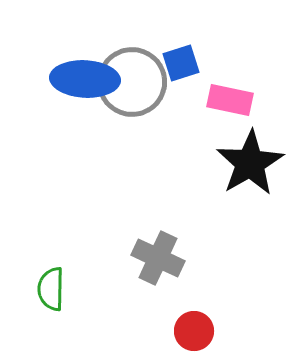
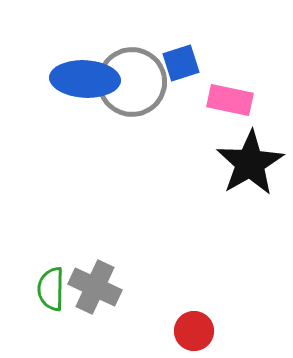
gray cross: moved 63 px left, 29 px down
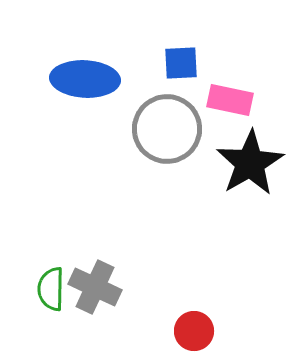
blue square: rotated 15 degrees clockwise
gray circle: moved 35 px right, 47 px down
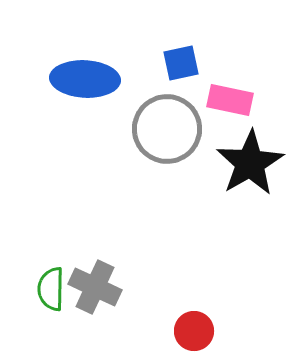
blue square: rotated 9 degrees counterclockwise
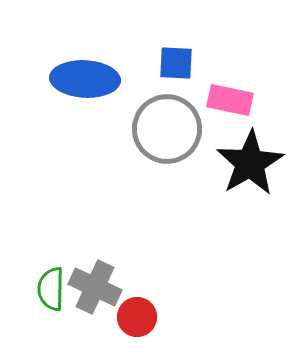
blue square: moved 5 px left; rotated 15 degrees clockwise
red circle: moved 57 px left, 14 px up
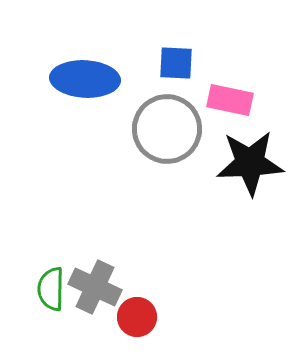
black star: rotated 28 degrees clockwise
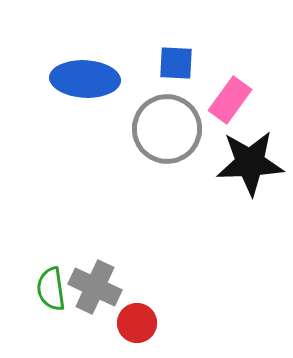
pink rectangle: rotated 66 degrees counterclockwise
green semicircle: rotated 9 degrees counterclockwise
red circle: moved 6 px down
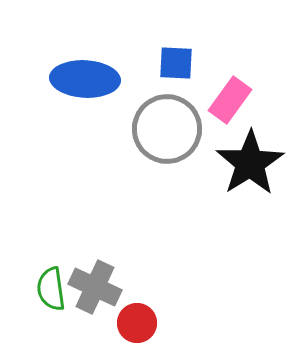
black star: rotated 30 degrees counterclockwise
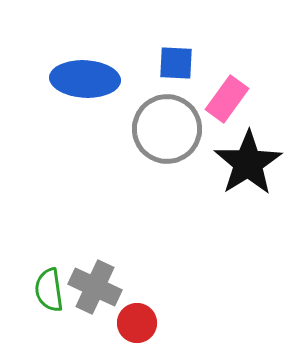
pink rectangle: moved 3 px left, 1 px up
black star: moved 2 px left
green semicircle: moved 2 px left, 1 px down
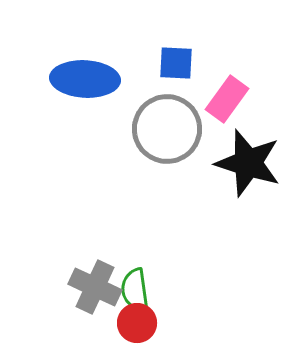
black star: rotated 22 degrees counterclockwise
green semicircle: moved 86 px right
